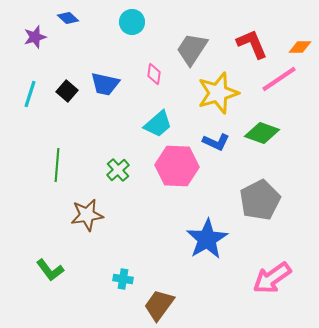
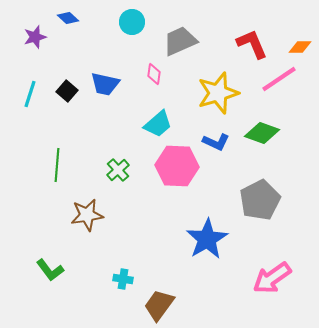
gray trapezoid: moved 12 px left, 8 px up; rotated 33 degrees clockwise
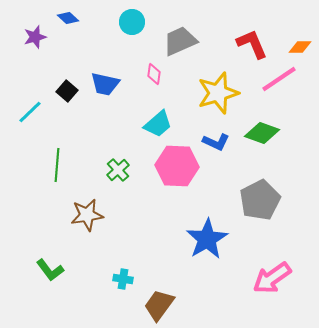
cyan line: moved 18 px down; rotated 28 degrees clockwise
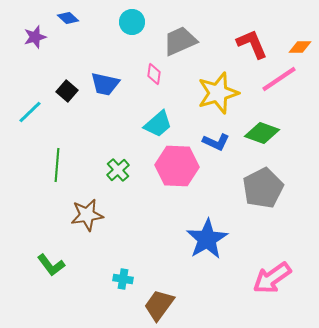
gray pentagon: moved 3 px right, 12 px up
green L-shape: moved 1 px right, 5 px up
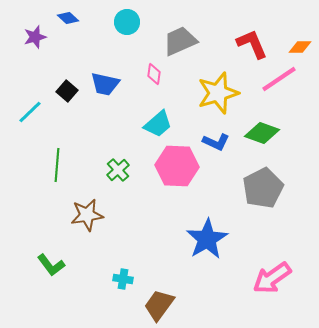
cyan circle: moved 5 px left
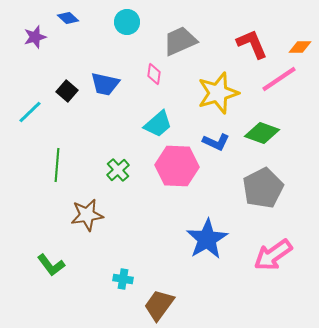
pink arrow: moved 1 px right, 23 px up
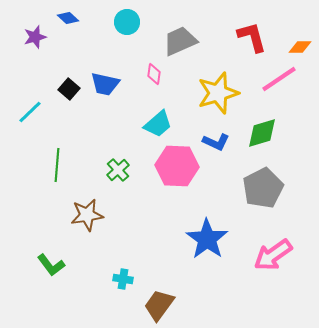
red L-shape: moved 7 px up; rotated 8 degrees clockwise
black square: moved 2 px right, 2 px up
green diamond: rotated 36 degrees counterclockwise
blue star: rotated 6 degrees counterclockwise
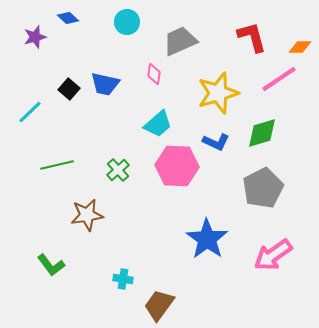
green line: rotated 72 degrees clockwise
